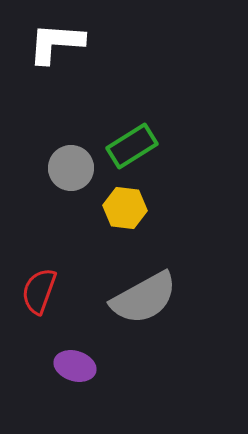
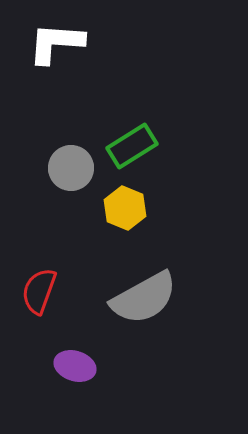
yellow hexagon: rotated 15 degrees clockwise
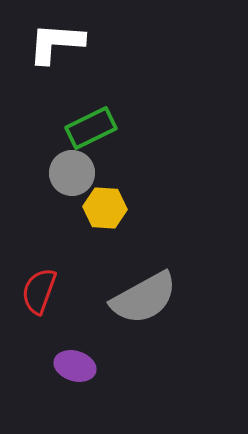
green rectangle: moved 41 px left, 18 px up; rotated 6 degrees clockwise
gray circle: moved 1 px right, 5 px down
yellow hexagon: moved 20 px left; rotated 18 degrees counterclockwise
